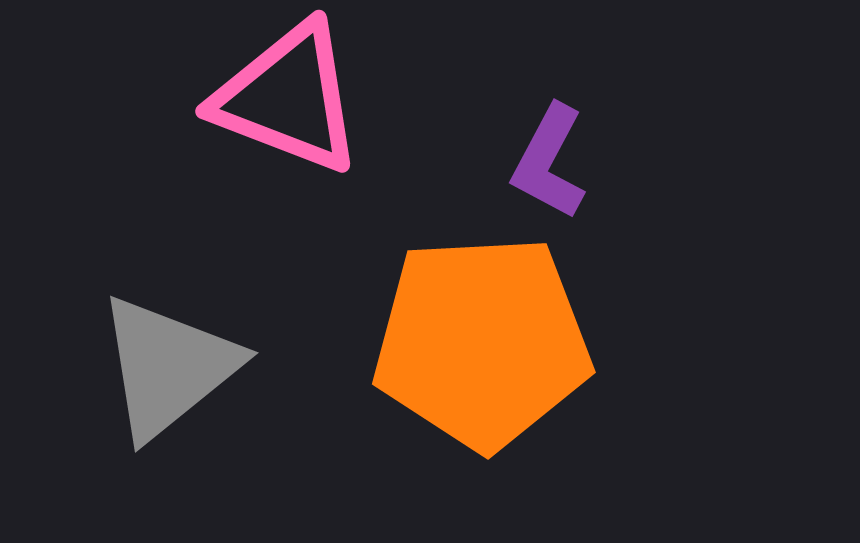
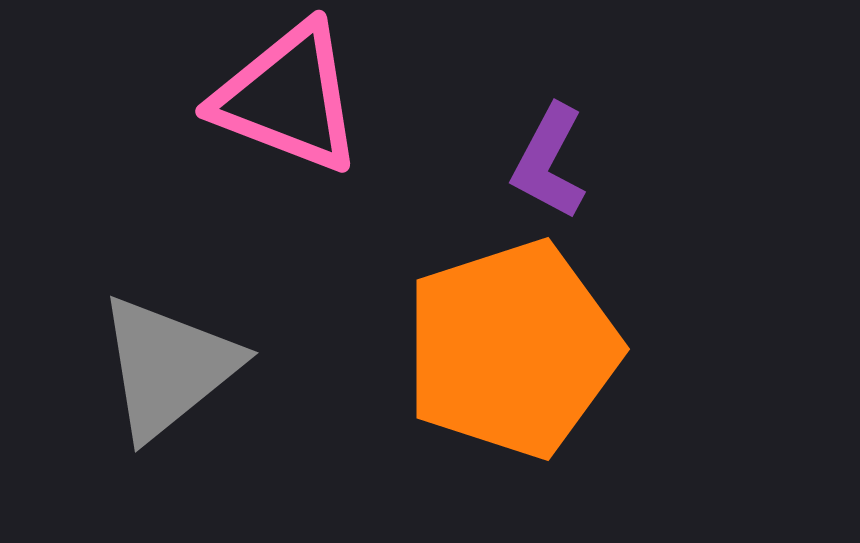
orange pentagon: moved 30 px right, 7 px down; rotated 15 degrees counterclockwise
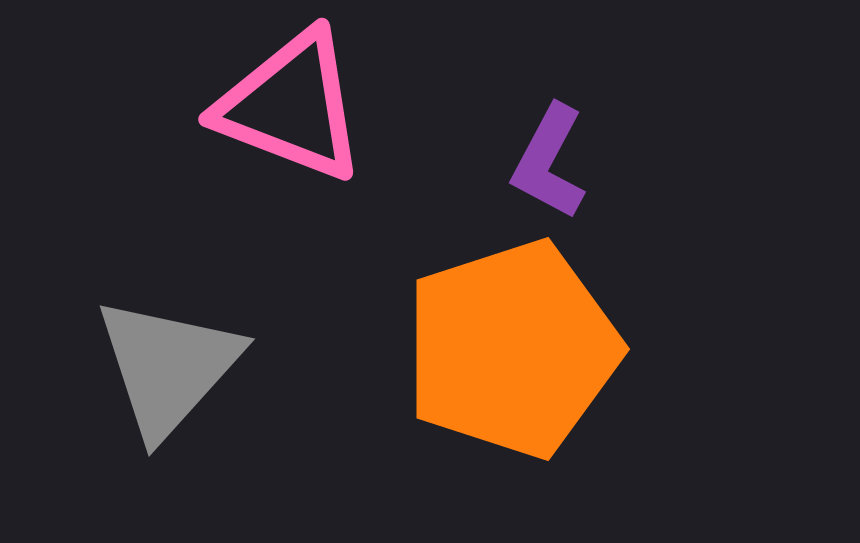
pink triangle: moved 3 px right, 8 px down
gray triangle: rotated 9 degrees counterclockwise
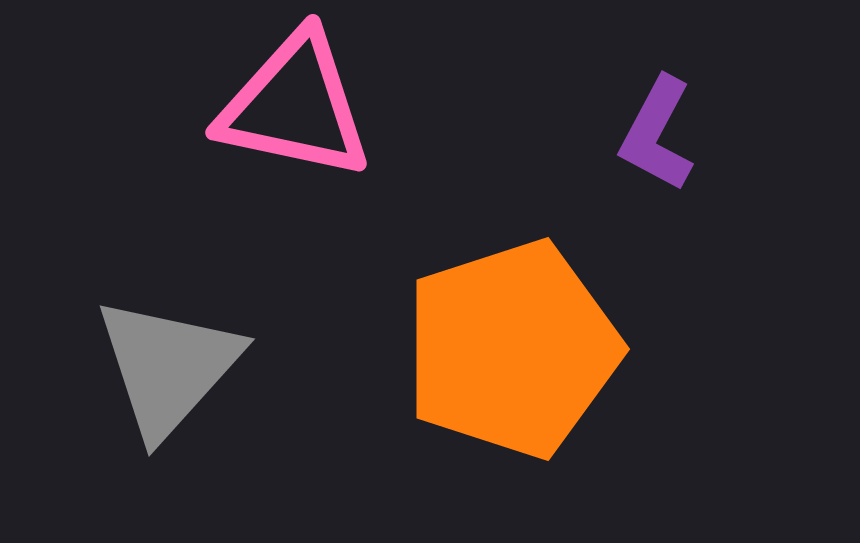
pink triangle: moved 4 px right; rotated 9 degrees counterclockwise
purple L-shape: moved 108 px right, 28 px up
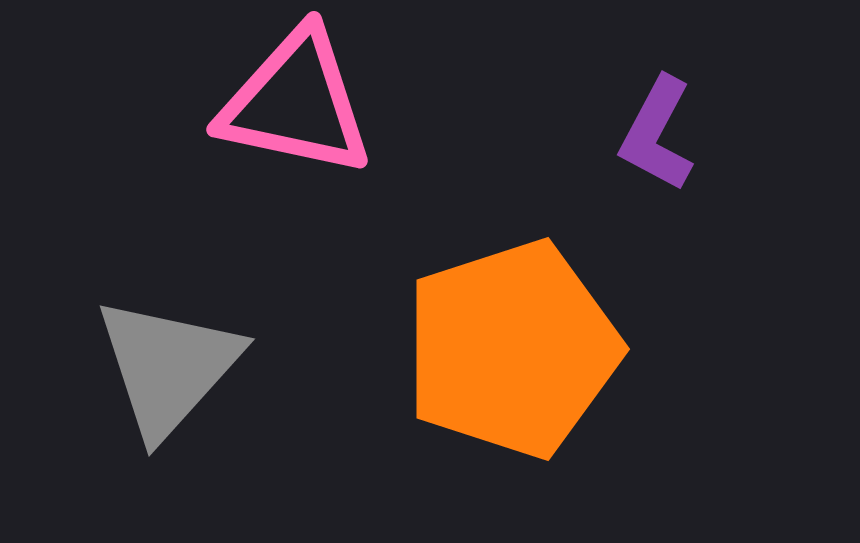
pink triangle: moved 1 px right, 3 px up
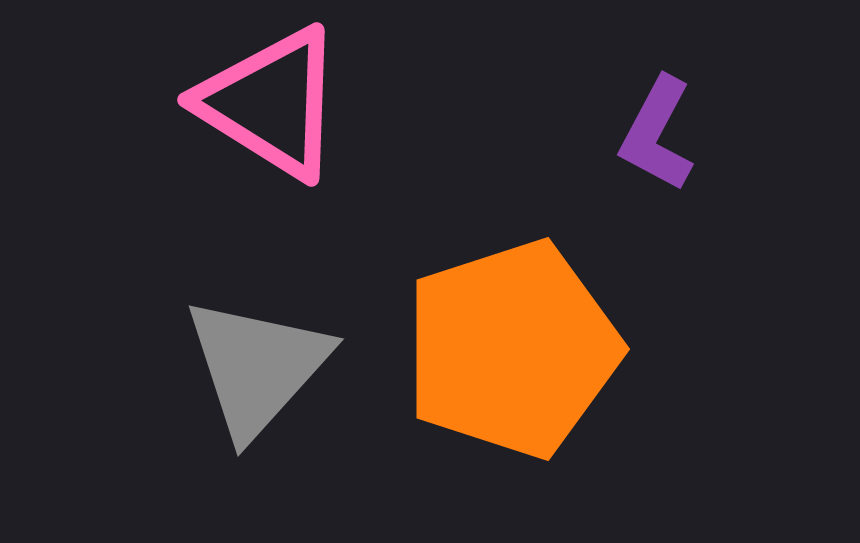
pink triangle: moved 25 px left; rotated 20 degrees clockwise
gray triangle: moved 89 px right
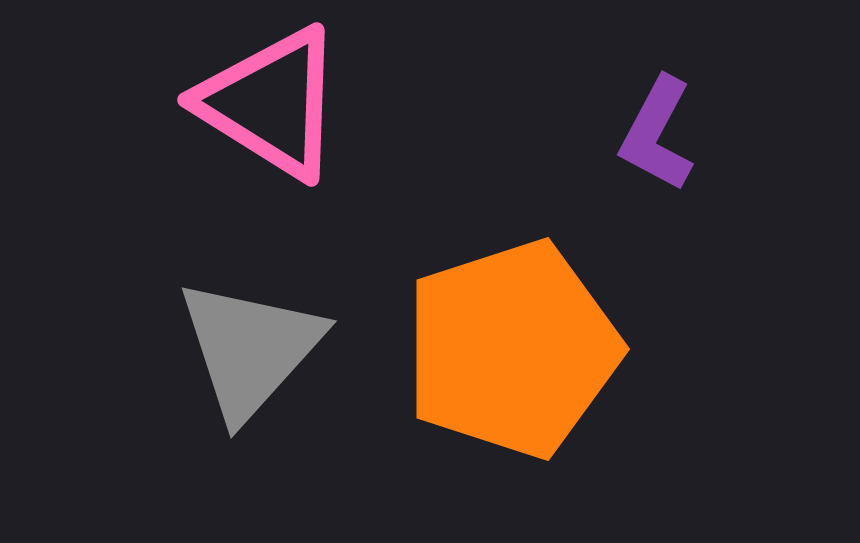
gray triangle: moved 7 px left, 18 px up
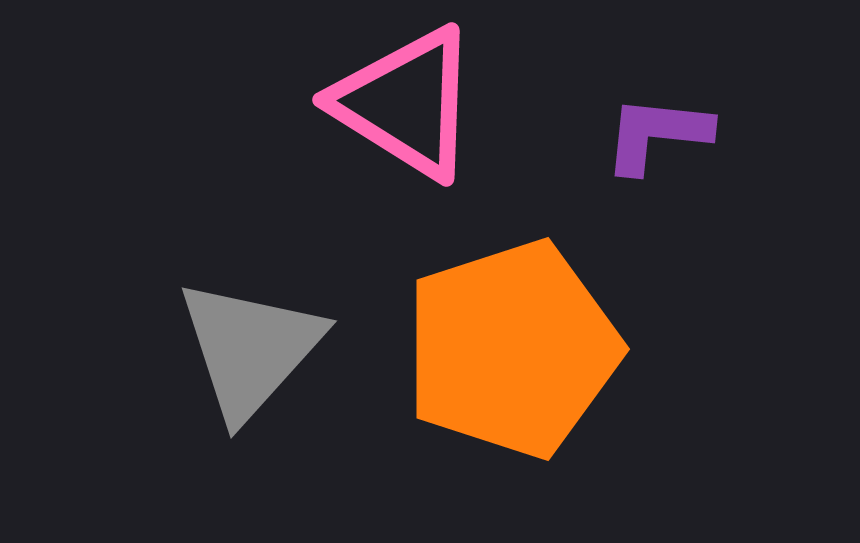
pink triangle: moved 135 px right
purple L-shape: rotated 68 degrees clockwise
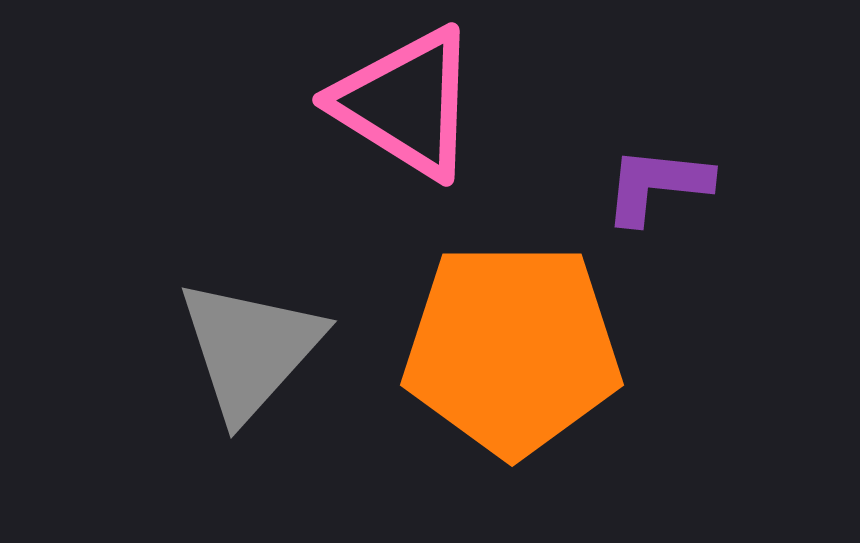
purple L-shape: moved 51 px down
orange pentagon: rotated 18 degrees clockwise
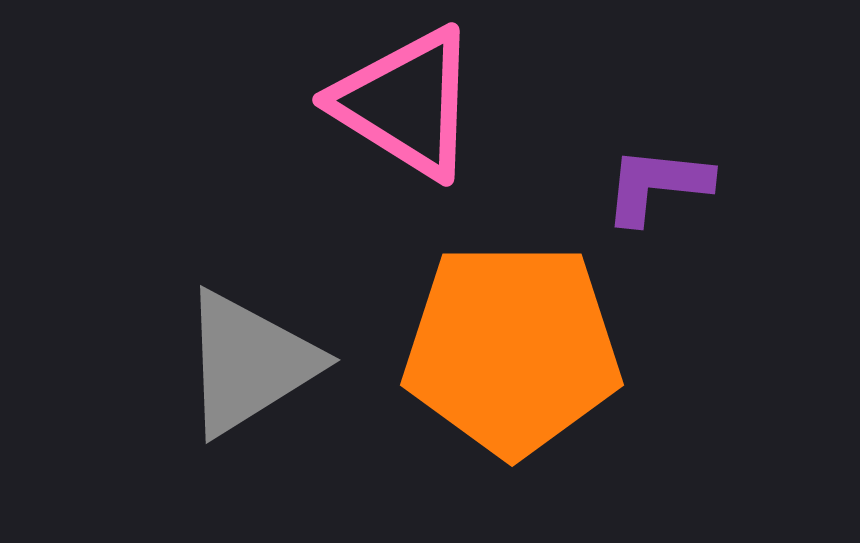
gray triangle: moved 1 px left, 14 px down; rotated 16 degrees clockwise
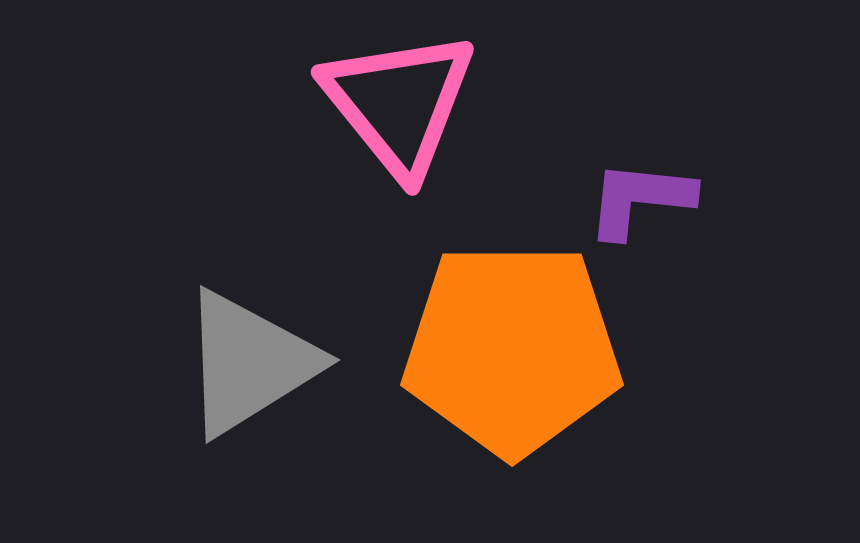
pink triangle: moved 7 px left; rotated 19 degrees clockwise
purple L-shape: moved 17 px left, 14 px down
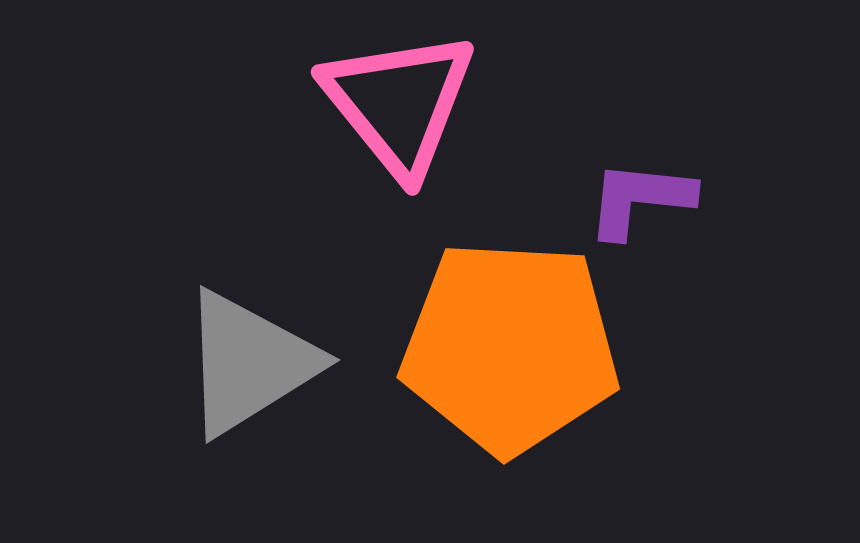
orange pentagon: moved 2 px left, 2 px up; rotated 3 degrees clockwise
